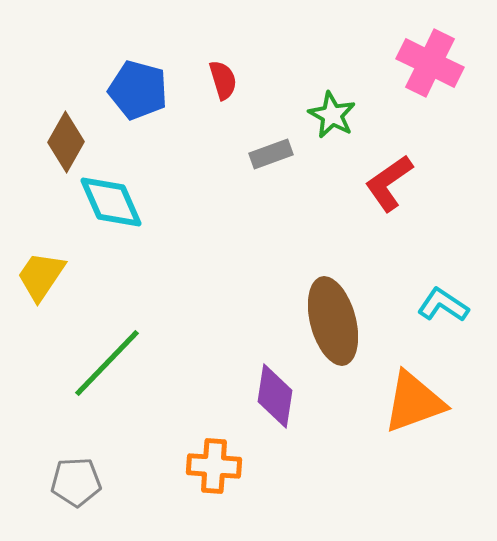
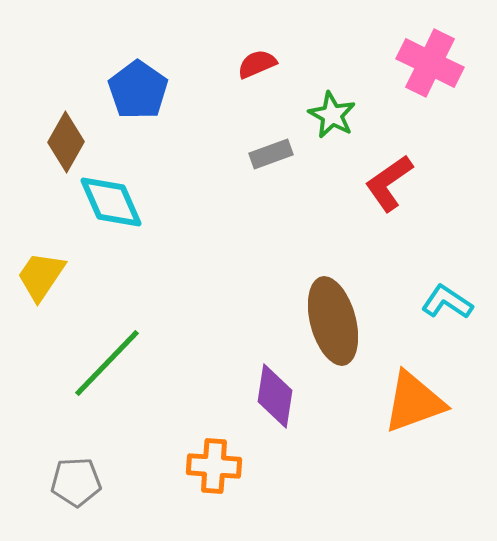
red semicircle: moved 34 px right, 16 px up; rotated 96 degrees counterclockwise
blue pentagon: rotated 20 degrees clockwise
cyan L-shape: moved 4 px right, 3 px up
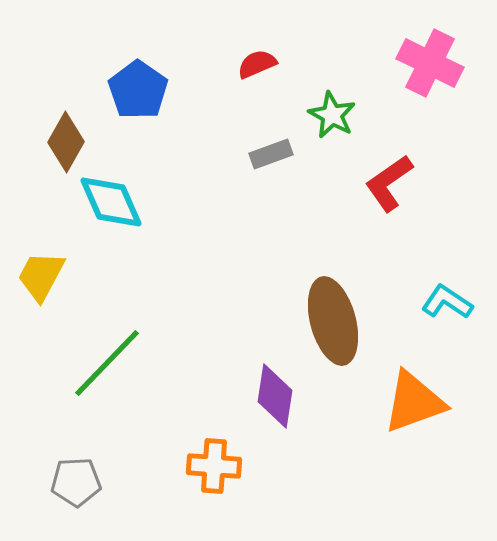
yellow trapezoid: rotated 6 degrees counterclockwise
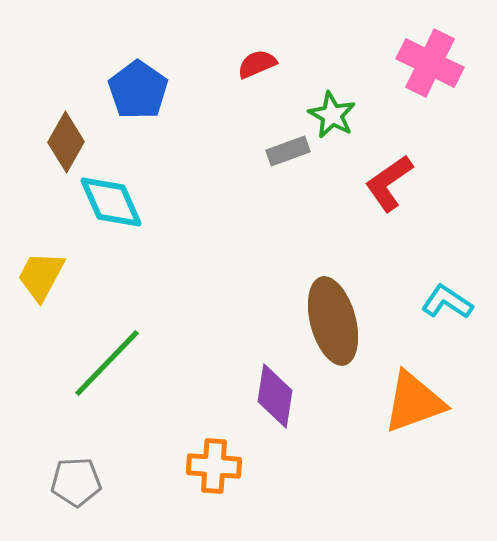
gray rectangle: moved 17 px right, 3 px up
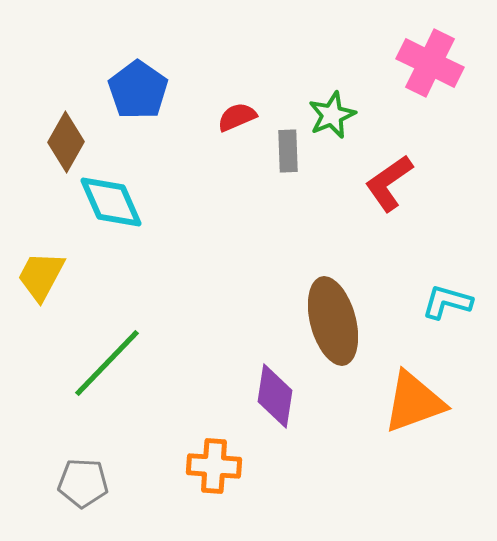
red semicircle: moved 20 px left, 53 px down
green star: rotated 21 degrees clockwise
gray rectangle: rotated 72 degrees counterclockwise
cyan L-shape: rotated 18 degrees counterclockwise
gray pentagon: moved 7 px right, 1 px down; rotated 6 degrees clockwise
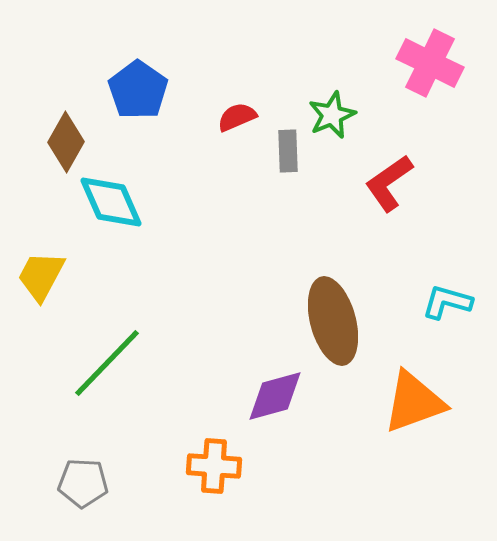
purple diamond: rotated 66 degrees clockwise
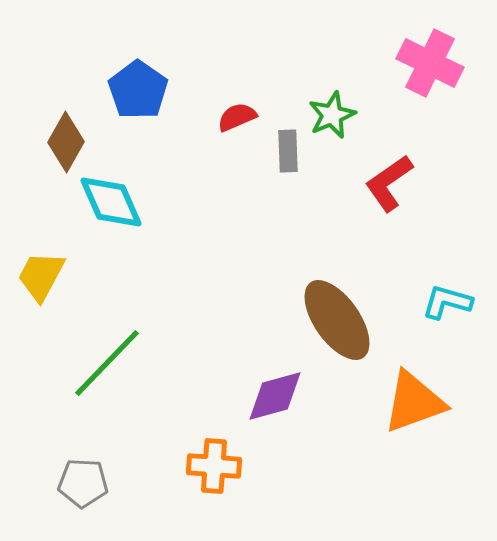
brown ellipse: moved 4 px right, 1 px up; rotated 20 degrees counterclockwise
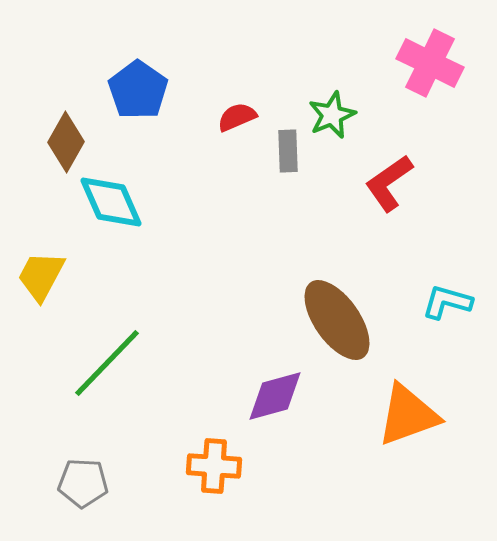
orange triangle: moved 6 px left, 13 px down
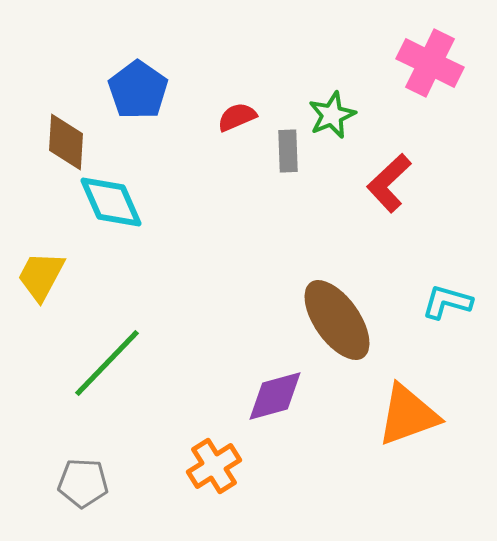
brown diamond: rotated 26 degrees counterclockwise
red L-shape: rotated 8 degrees counterclockwise
orange cross: rotated 36 degrees counterclockwise
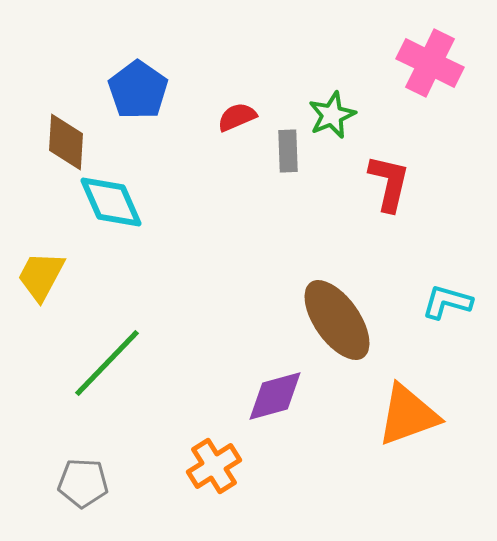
red L-shape: rotated 146 degrees clockwise
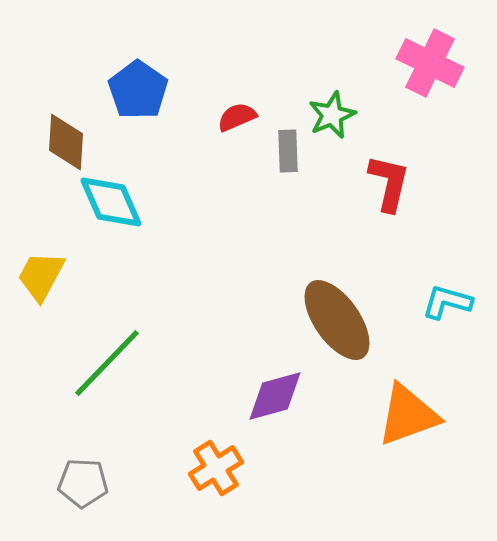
orange cross: moved 2 px right, 2 px down
